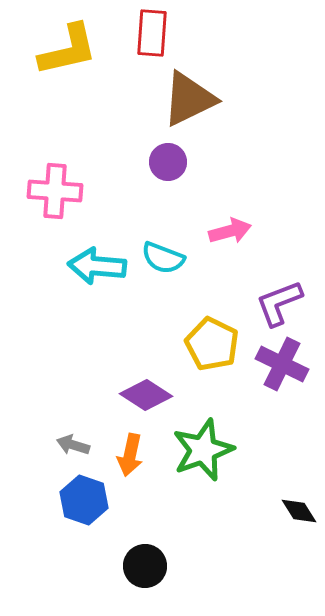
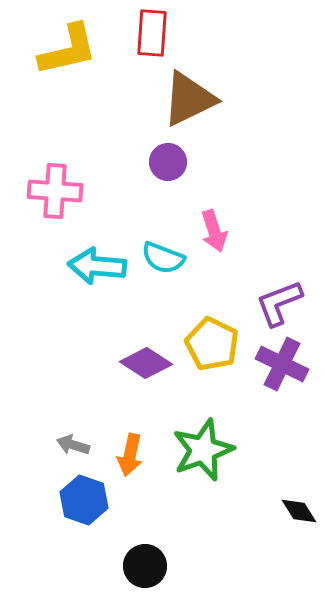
pink arrow: moved 16 px left; rotated 87 degrees clockwise
purple diamond: moved 32 px up
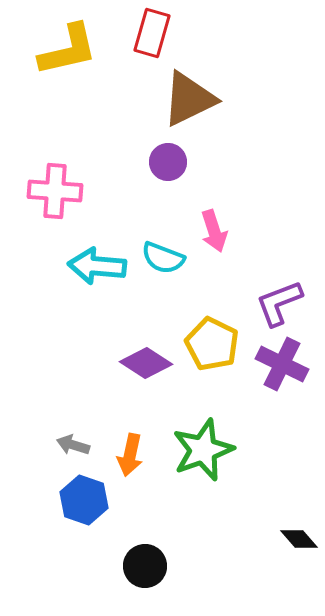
red rectangle: rotated 12 degrees clockwise
black diamond: moved 28 px down; rotated 9 degrees counterclockwise
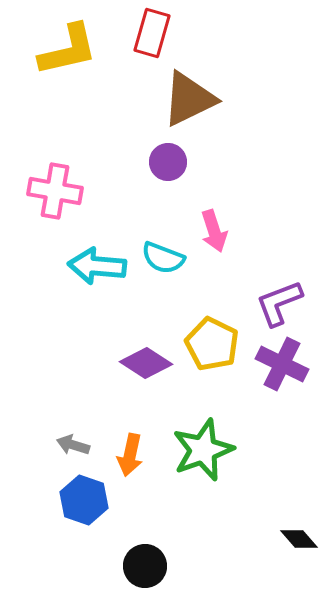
pink cross: rotated 6 degrees clockwise
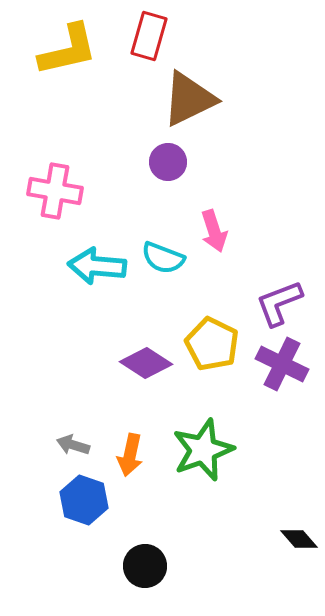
red rectangle: moved 3 px left, 3 px down
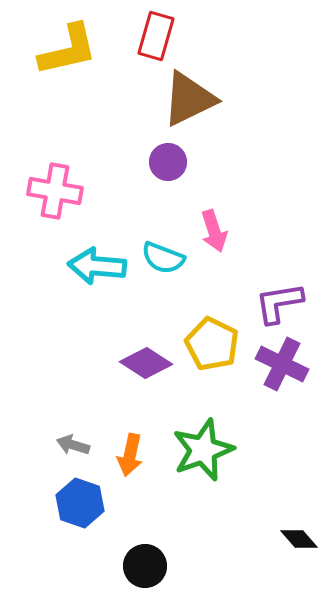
red rectangle: moved 7 px right
purple L-shape: rotated 12 degrees clockwise
blue hexagon: moved 4 px left, 3 px down
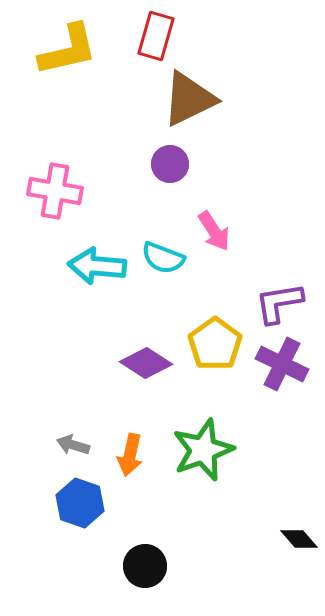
purple circle: moved 2 px right, 2 px down
pink arrow: rotated 15 degrees counterclockwise
yellow pentagon: moved 3 px right; rotated 10 degrees clockwise
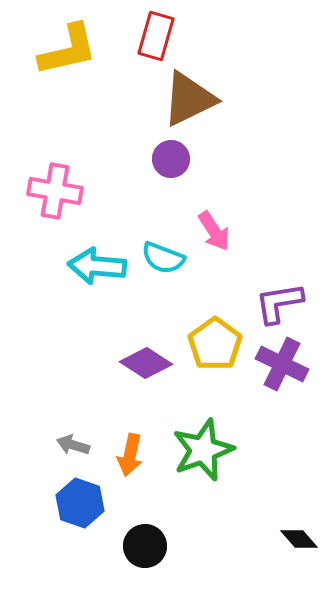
purple circle: moved 1 px right, 5 px up
black circle: moved 20 px up
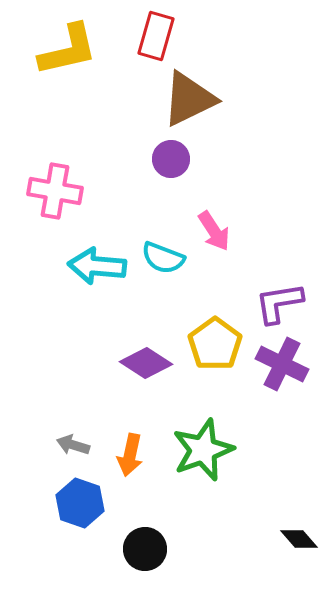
black circle: moved 3 px down
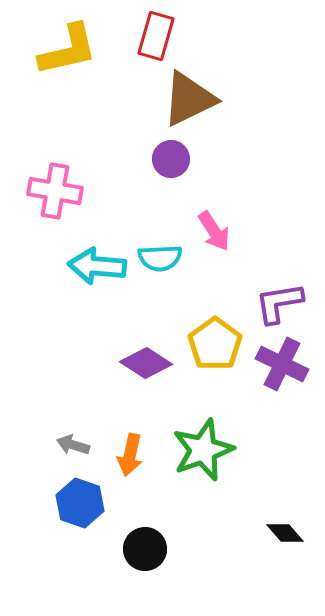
cyan semicircle: moved 3 px left; rotated 24 degrees counterclockwise
black diamond: moved 14 px left, 6 px up
